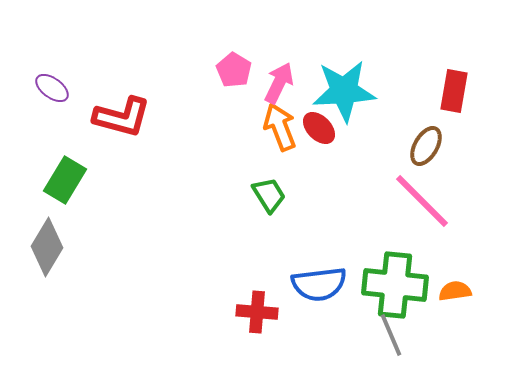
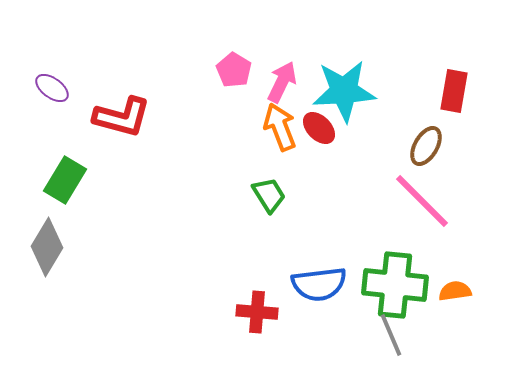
pink arrow: moved 3 px right, 1 px up
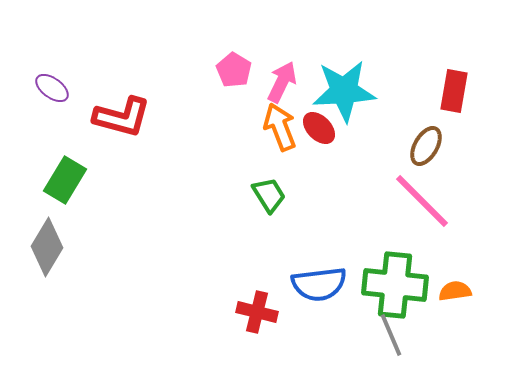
red cross: rotated 9 degrees clockwise
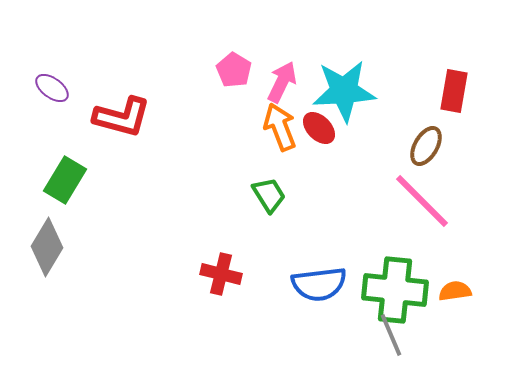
green cross: moved 5 px down
red cross: moved 36 px left, 38 px up
